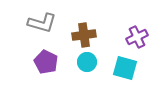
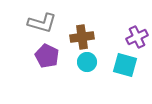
brown cross: moved 2 px left, 2 px down
purple pentagon: moved 1 px right, 6 px up
cyan square: moved 3 px up
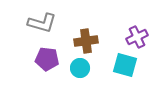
brown cross: moved 4 px right, 4 px down
purple pentagon: moved 3 px down; rotated 20 degrees counterclockwise
cyan circle: moved 7 px left, 6 px down
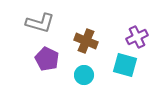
gray L-shape: moved 2 px left
brown cross: rotated 30 degrees clockwise
purple pentagon: rotated 20 degrees clockwise
cyan circle: moved 4 px right, 7 px down
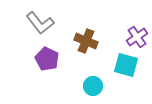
gray L-shape: rotated 36 degrees clockwise
purple cross: rotated 10 degrees counterclockwise
cyan square: moved 1 px right
cyan circle: moved 9 px right, 11 px down
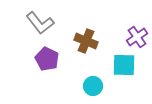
cyan square: moved 2 px left; rotated 15 degrees counterclockwise
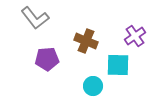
gray L-shape: moved 5 px left, 5 px up
purple cross: moved 2 px left, 1 px up
purple pentagon: rotated 30 degrees counterclockwise
cyan square: moved 6 px left
